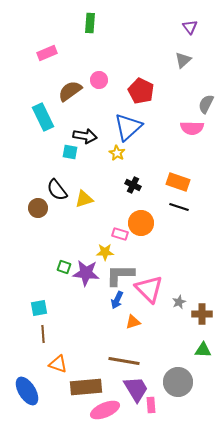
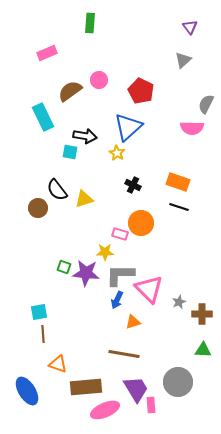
cyan square at (39, 308): moved 4 px down
brown line at (124, 361): moved 7 px up
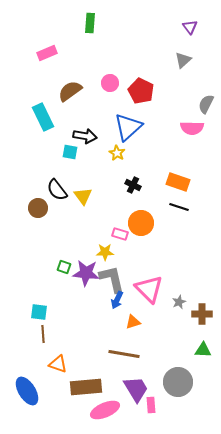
pink circle at (99, 80): moved 11 px right, 3 px down
yellow triangle at (84, 199): moved 1 px left, 3 px up; rotated 48 degrees counterclockwise
gray L-shape at (120, 275): moved 8 px left, 4 px down; rotated 76 degrees clockwise
cyan square at (39, 312): rotated 18 degrees clockwise
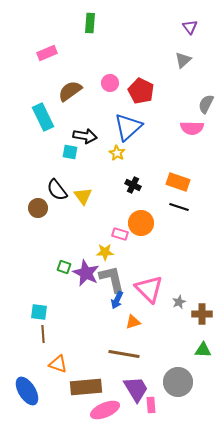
purple star at (86, 273): rotated 20 degrees clockwise
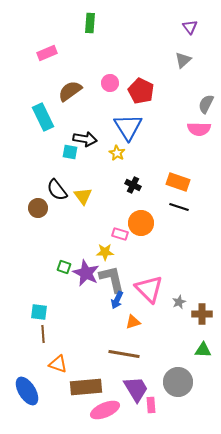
blue triangle at (128, 127): rotated 20 degrees counterclockwise
pink semicircle at (192, 128): moved 7 px right, 1 px down
black arrow at (85, 136): moved 3 px down
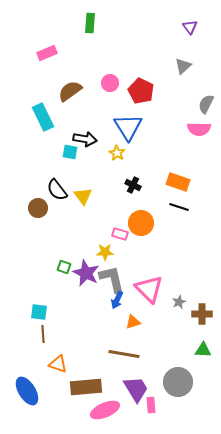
gray triangle at (183, 60): moved 6 px down
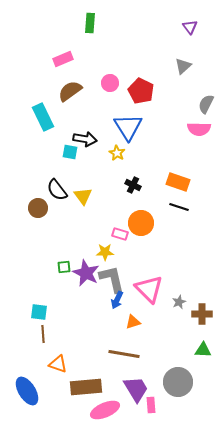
pink rectangle at (47, 53): moved 16 px right, 6 px down
green square at (64, 267): rotated 24 degrees counterclockwise
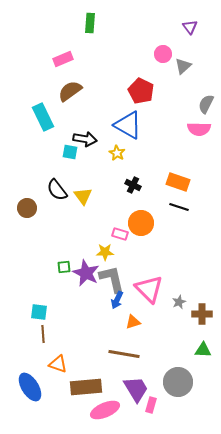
pink circle at (110, 83): moved 53 px right, 29 px up
blue triangle at (128, 127): moved 2 px up; rotated 28 degrees counterclockwise
brown circle at (38, 208): moved 11 px left
blue ellipse at (27, 391): moved 3 px right, 4 px up
pink rectangle at (151, 405): rotated 21 degrees clockwise
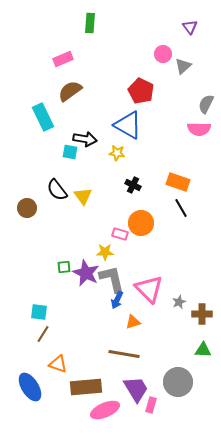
yellow star at (117, 153): rotated 21 degrees counterclockwise
black line at (179, 207): moved 2 px right, 1 px down; rotated 42 degrees clockwise
brown line at (43, 334): rotated 36 degrees clockwise
